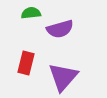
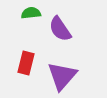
purple semicircle: rotated 72 degrees clockwise
purple triangle: moved 1 px left, 1 px up
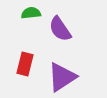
red rectangle: moved 1 px left, 1 px down
purple triangle: moved 1 px down; rotated 16 degrees clockwise
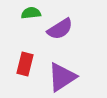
purple semicircle: rotated 88 degrees counterclockwise
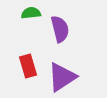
purple semicircle: rotated 72 degrees counterclockwise
red rectangle: moved 3 px right, 2 px down; rotated 30 degrees counterclockwise
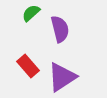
green semicircle: rotated 36 degrees counterclockwise
red rectangle: rotated 25 degrees counterclockwise
